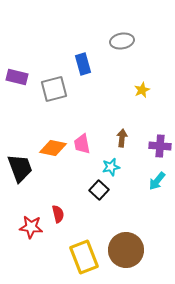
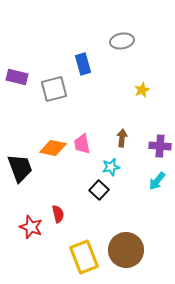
red star: rotated 15 degrees clockwise
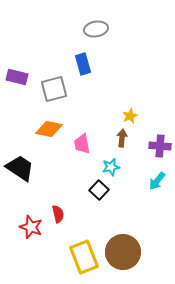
gray ellipse: moved 26 px left, 12 px up
yellow star: moved 12 px left, 26 px down
orange diamond: moved 4 px left, 19 px up
black trapezoid: rotated 36 degrees counterclockwise
brown circle: moved 3 px left, 2 px down
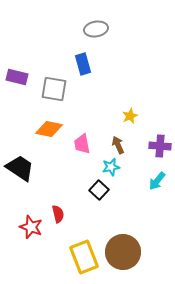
gray square: rotated 24 degrees clockwise
brown arrow: moved 4 px left, 7 px down; rotated 30 degrees counterclockwise
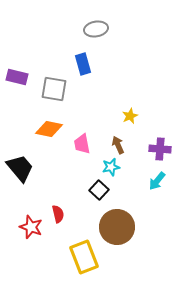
purple cross: moved 3 px down
black trapezoid: rotated 16 degrees clockwise
brown circle: moved 6 px left, 25 px up
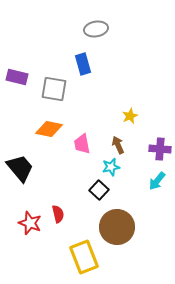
red star: moved 1 px left, 4 px up
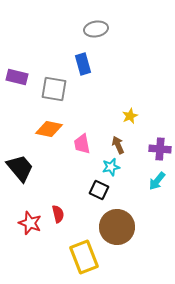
black square: rotated 18 degrees counterclockwise
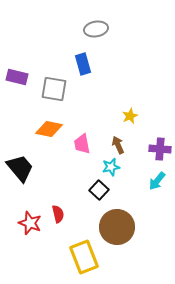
black square: rotated 18 degrees clockwise
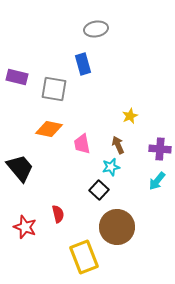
red star: moved 5 px left, 4 px down
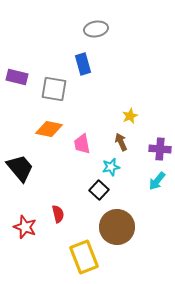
brown arrow: moved 3 px right, 3 px up
